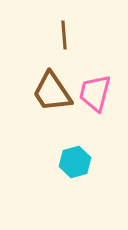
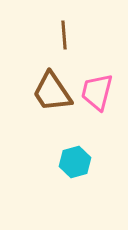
pink trapezoid: moved 2 px right, 1 px up
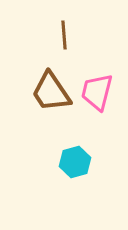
brown trapezoid: moved 1 px left
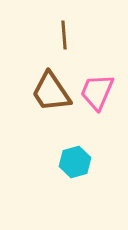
pink trapezoid: rotated 9 degrees clockwise
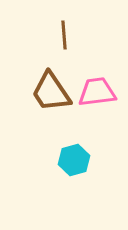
pink trapezoid: rotated 60 degrees clockwise
cyan hexagon: moved 1 px left, 2 px up
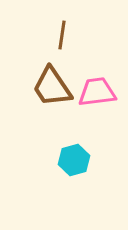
brown line: moved 2 px left; rotated 12 degrees clockwise
brown trapezoid: moved 1 px right, 5 px up
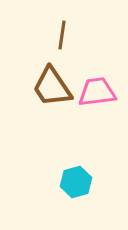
cyan hexagon: moved 2 px right, 22 px down
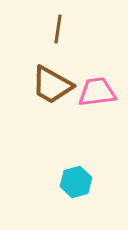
brown line: moved 4 px left, 6 px up
brown trapezoid: moved 2 px up; rotated 27 degrees counterclockwise
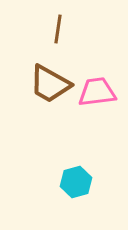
brown trapezoid: moved 2 px left, 1 px up
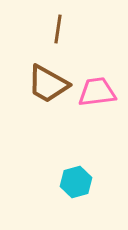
brown trapezoid: moved 2 px left
